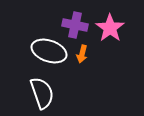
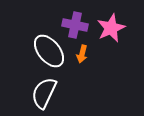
pink star: moved 1 px right; rotated 12 degrees clockwise
white ellipse: rotated 32 degrees clockwise
white semicircle: moved 2 px right; rotated 136 degrees counterclockwise
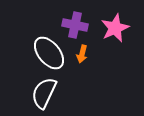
pink star: moved 4 px right
white ellipse: moved 2 px down
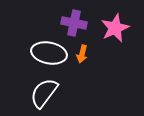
purple cross: moved 1 px left, 2 px up
white ellipse: rotated 40 degrees counterclockwise
white semicircle: rotated 12 degrees clockwise
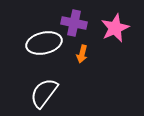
white ellipse: moved 5 px left, 10 px up; rotated 24 degrees counterclockwise
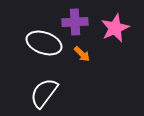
purple cross: moved 1 px right, 1 px up; rotated 15 degrees counterclockwise
white ellipse: rotated 32 degrees clockwise
orange arrow: rotated 60 degrees counterclockwise
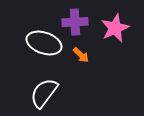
orange arrow: moved 1 px left, 1 px down
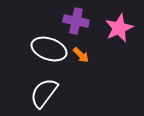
purple cross: moved 1 px right, 1 px up; rotated 15 degrees clockwise
pink star: moved 4 px right
white ellipse: moved 5 px right, 6 px down
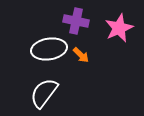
white ellipse: rotated 28 degrees counterclockwise
